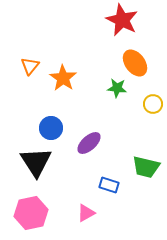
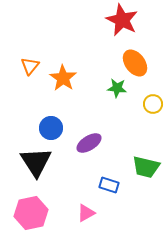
purple ellipse: rotated 10 degrees clockwise
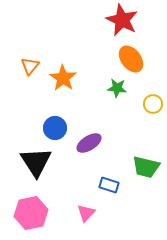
orange ellipse: moved 4 px left, 4 px up
blue circle: moved 4 px right
pink triangle: rotated 18 degrees counterclockwise
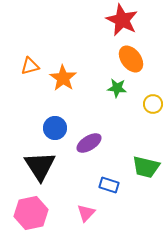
orange triangle: rotated 36 degrees clockwise
black triangle: moved 4 px right, 4 px down
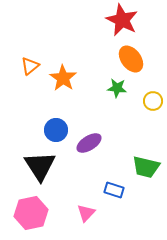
orange triangle: rotated 24 degrees counterclockwise
yellow circle: moved 3 px up
blue circle: moved 1 px right, 2 px down
blue rectangle: moved 5 px right, 5 px down
